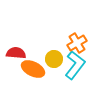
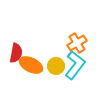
red semicircle: rotated 96 degrees clockwise
yellow circle: moved 2 px right, 7 px down
orange ellipse: moved 2 px left, 4 px up
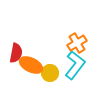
yellow circle: moved 6 px left, 7 px down
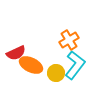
orange cross: moved 8 px left, 3 px up
red semicircle: rotated 54 degrees clockwise
yellow circle: moved 6 px right
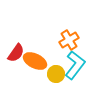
red semicircle: rotated 30 degrees counterclockwise
orange ellipse: moved 4 px right, 4 px up
yellow circle: moved 1 px down
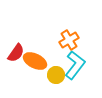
yellow circle: moved 1 px down
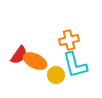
orange cross: rotated 18 degrees clockwise
red semicircle: moved 3 px right, 2 px down
cyan L-shape: rotated 128 degrees clockwise
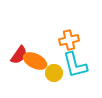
yellow circle: moved 2 px left, 2 px up
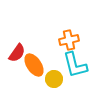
red semicircle: moved 2 px left, 2 px up
orange ellipse: moved 1 px left, 4 px down; rotated 30 degrees clockwise
yellow circle: moved 6 px down
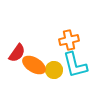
orange ellipse: rotated 25 degrees counterclockwise
yellow circle: moved 9 px up
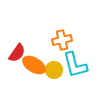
orange cross: moved 7 px left
